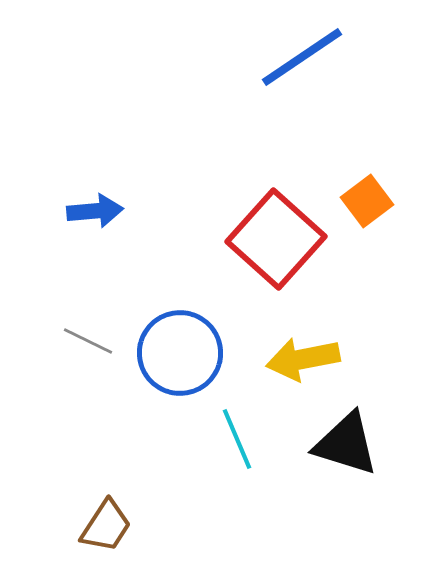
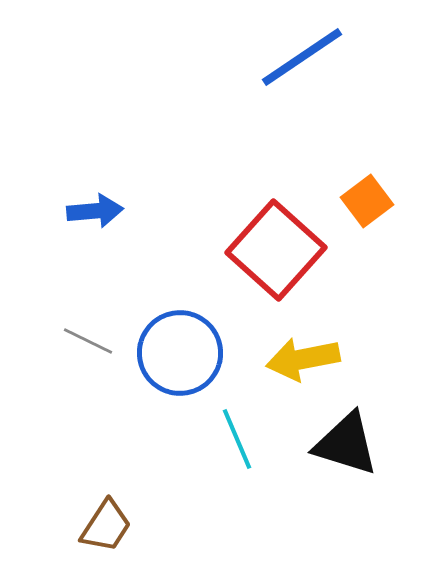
red square: moved 11 px down
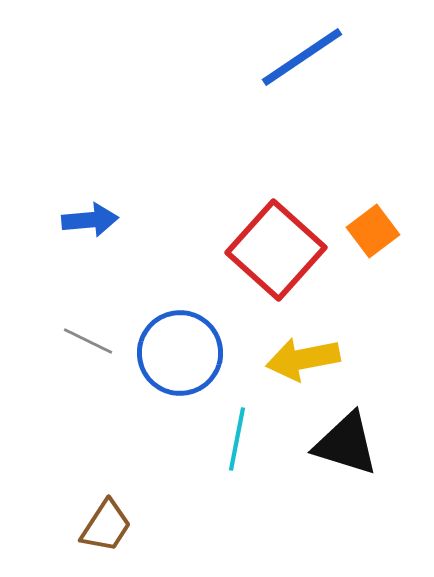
orange square: moved 6 px right, 30 px down
blue arrow: moved 5 px left, 9 px down
cyan line: rotated 34 degrees clockwise
